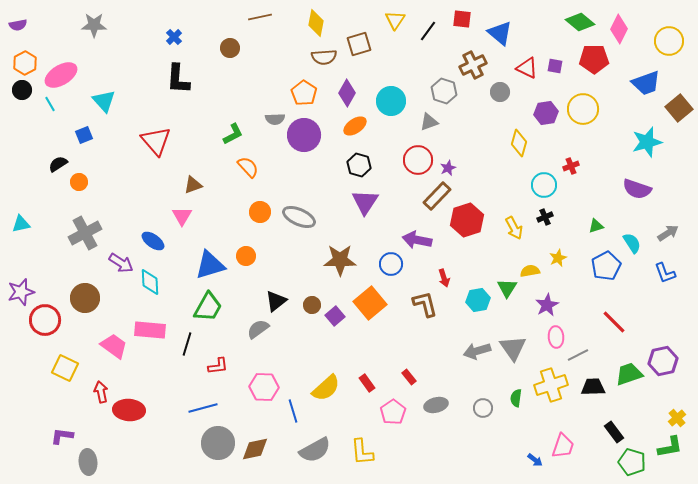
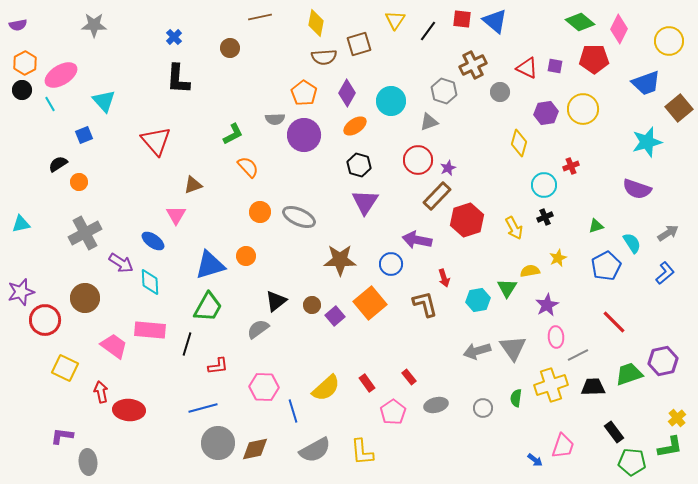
blue triangle at (500, 33): moved 5 px left, 12 px up
pink triangle at (182, 216): moved 6 px left, 1 px up
blue L-shape at (665, 273): rotated 110 degrees counterclockwise
green pentagon at (632, 462): rotated 12 degrees counterclockwise
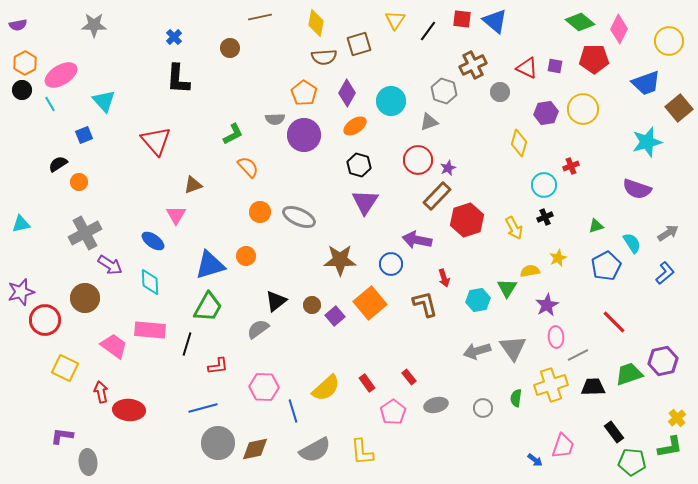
purple arrow at (121, 263): moved 11 px left, 2 px down
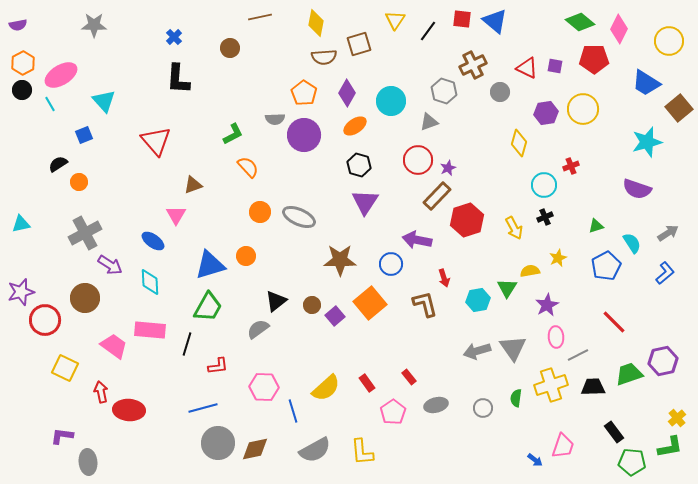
orange hexagon at (25, 63): moved 2 px left
blue trapezoid at (646, 83): rotated 52 degrees clockwise
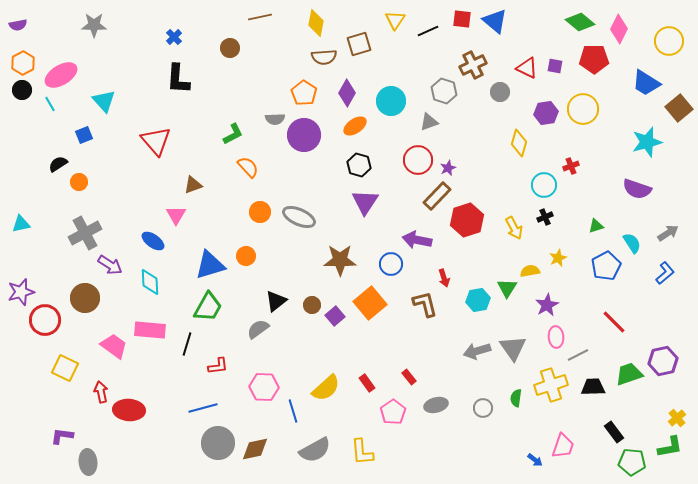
black line at (428, 31): rotated 30 degrees clockwise
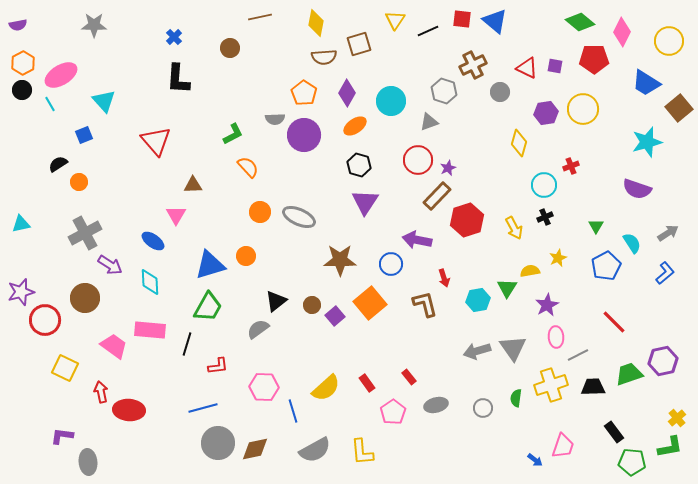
pink diamond at (619, 29): moved 3 px right, 3 px down
brown triangle at (193, 185): rotated 18 degrees clockwise
green triangle at (596, 226): rotated 42 degrees counterclockwise
